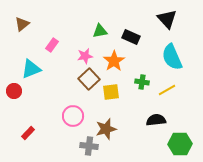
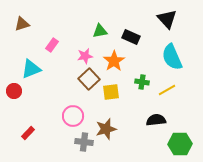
brown triangle: rotated 21 degrees clockwise
gray cross: moved 5 px left, 4 px up
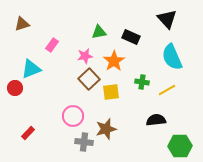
green triangle: moved 1 px left, 1 px down
red circle: moved 1 px right, 3 px up
green hexagon: moved 2 px down
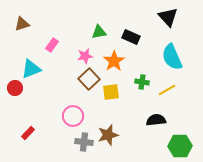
black triangle: moved 1 px right, 2 px up
brown star: moved 2 px right, 6 px down
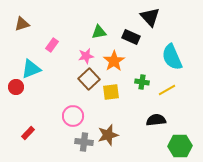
black triangle: moved 18 px left
pink star: moved 1 px right
red circle: moved 1 px right, 1 px up
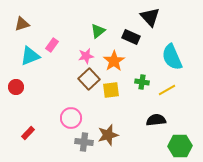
green triangle: moved 1 px left, 1 px up; rotated 28 degrees counterclockwise
cyan triangle: moved 1 px left, 13 px up
yellow square: moved 2 px up
pink circle: moved 2 px left, 2 px down
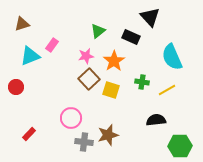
yellow square: rotated 24 degrees clockwise
red rectangle: moved 1 px right, 1 px down
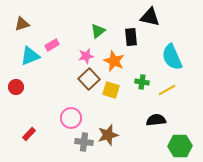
black triangle: rotated 35 degrees counterclockwise
black rectangle: rotated 60 degrees clockwise
pink rectangle: rotated 24 degrees clockwise
orange star: rotated 15 degrees counterclockwise
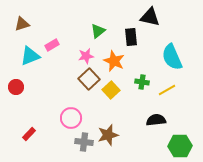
yellow square: rotated 30 degrees clockwise
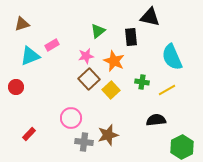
green hexagon: moved 2 px right, 1 px down; rotated 25 degrees counterclockwise
